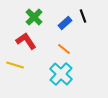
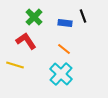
blue rectangle: rotated 48 degrees clockwise
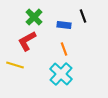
blue rectangle: moved 1 px left, 2 px down
red L-shape: moved 1 px right; rotated 85 degrees counterclockwise
orange line: rotated 32 degrees clockwise
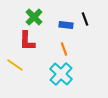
black line: moved 2 px right, 3 px down
blue rectangle: moved 2 px right
red L-shape: rotated 60 degrees counterclockwise
yellow line: rotated 18 degrees clockwise
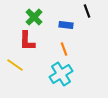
black line: moved 2 px right, 8 px up
cyan cross: rotated 15 degrees clockwise
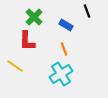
blue rectangle: rotated 24 degrees clockwise
yellow line: moved 1 px down
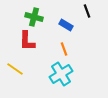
green cross: rotated 30 degrees counterclockwise
yellow line: moved 3 px down
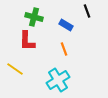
cyan cross: moved 3 px left, 6 px down
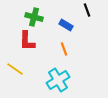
black line: moved 1 px up
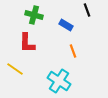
green cross: moved 2 px up
red L-shape: moved 2 px down
orange line: moved 9 px right, 2 px down
cyan cross: moved 1 px right, 1 px down; rotated 25 degrees counterclockwise
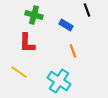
yellow line: moved 4 px right, 3 px down
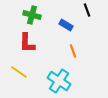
green cross: moved 2 px left
